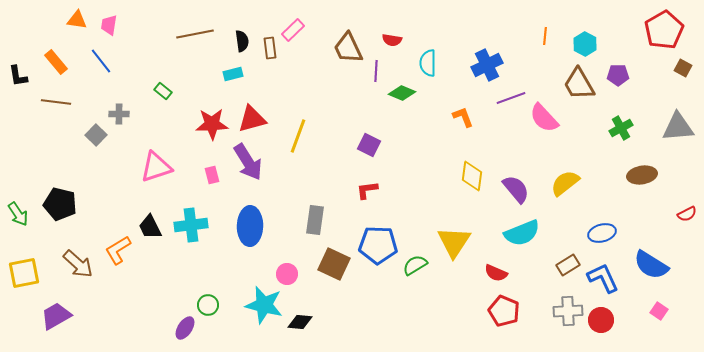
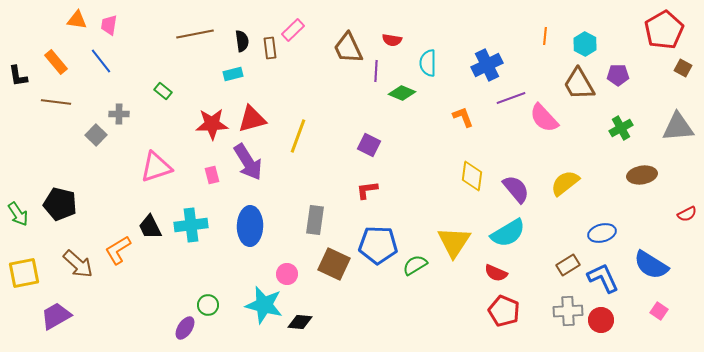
cyan semicircle at (522, 233): moved 14 px left; rotated 9 degrees counterclockwise
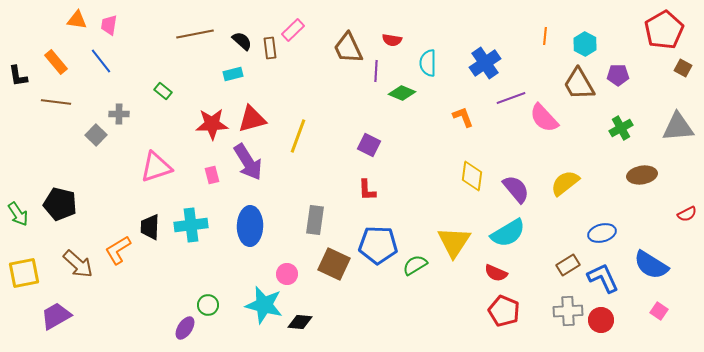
black semicircle at (242, 41): rotated 40 degrees counterclockwise
blue cross at (487, 65): moved 2 px left, 2 px up; rotated 8 degrees counterclockwise
red L-shape at (367, 190): rotated 85 degrees counterclockwise
black trapezoid at (150, 227): rotated 28 degrees clockwise
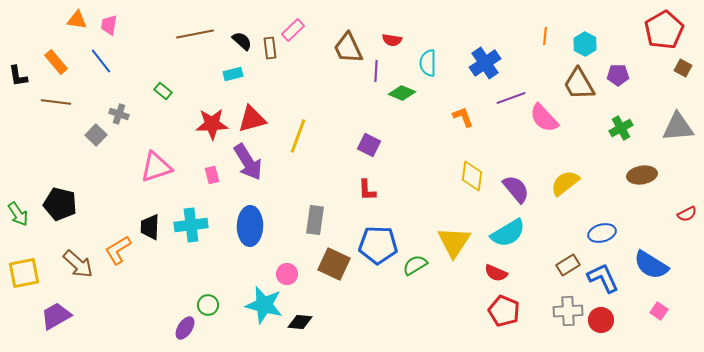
gray cross at (119, 114): rotated 18 degrees clockwise
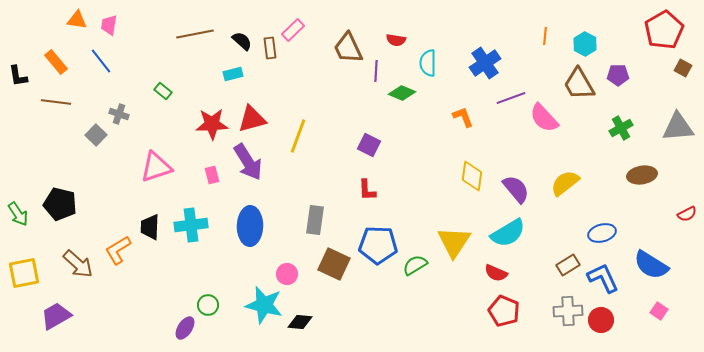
red semicircle at (392, 40): moved 4 px right
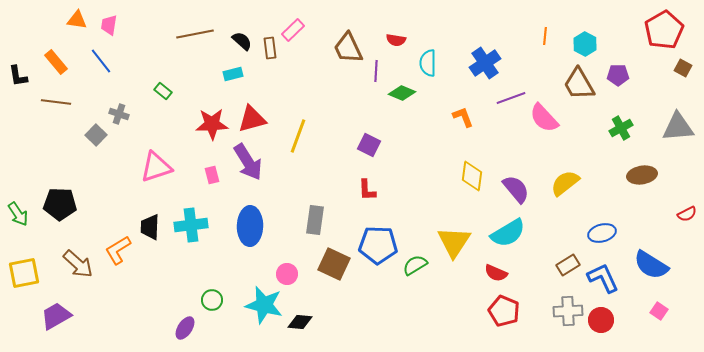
black pentagon at (60, 204): rotated 12 degrees counterclockwise
green circle at (208, 305): moved 4 px right, 5 px up
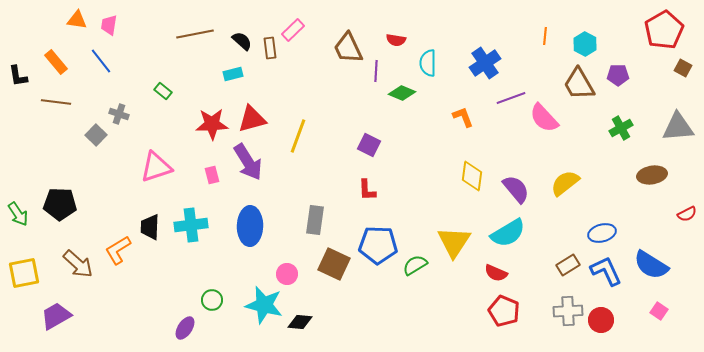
brown ellipse at (642, 175): moved 10 px right
blue L-shape at (603, 278): moved 3 px right, 7 px up
